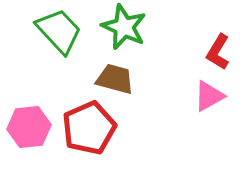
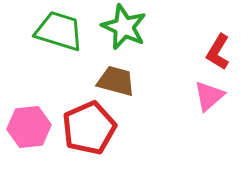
green trapezoid: rotated 30 degrees counterclockwise
brown trapezoid: moved 1 px right, 2 px down
pink triangle: rotated 12 degrees counterclockwise
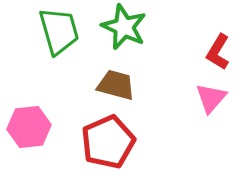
green trapezoid: rotated 57 degrees clockwise
brown trapezoid: moved 4 px down
pink triangle: moved 2 px right, 2 px down; rotated 8 degrees counterclockwise
red pentagon: moved 19 px right, 14 px down
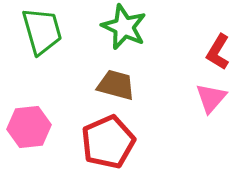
green trapezoid: moved 17 px left
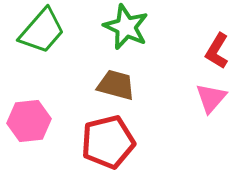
green star: moved 2 px right
green trapezoid: rotated 57 degrees clockwise
red L-shape: moved 1 px left, 1 px up
pink hexagon: moved 6 px up
red pentagon: rotated 10 degrees clockwise
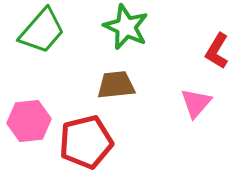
brown trapezoid: rotated 21 degrees counterclockwise
pink triangle: moved 15 px left, 5 px down
red pentagon: moved 22 px left
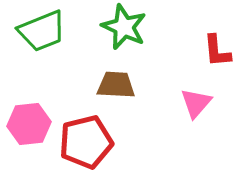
green star: moved 2 px left
green trapezoid: rotated 27 degrees clockwise
red L-shape: rotated 36 degrees counterclockwise
brown trapezoid: rotated 9 degrees clockwise
pink hexagon: moved 3 px down
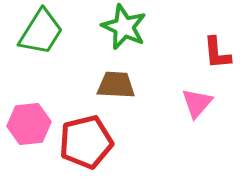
green trapezoid: moved 1 px left, 1 px down; rotated 36 degrees counterclockwise
red L-shape: moved 2 px down
pink triangle: moved 1 px right
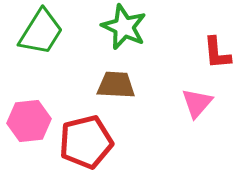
pink hexagon: moved 3 px up
